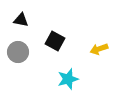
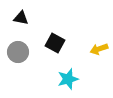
black triangle: moved 2 px up
black square: moved 2 px down
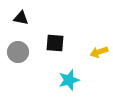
black square: rotated 24 degrees counterclockwise
yellow arrow: moved 3 px down
cyan star: moved 1 px right, 1 px down
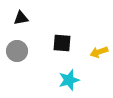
black triangle: rotated 21 degrees counterclockwise
black square: moved 7 px right
gray circle: moved 1 px left, 1 px up
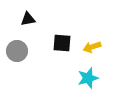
black triangle: moved 7 px right, 1 px down
yellow arrow: moved 7 px left, 5 px up
cyan star: moved 19 px right, 2 px up
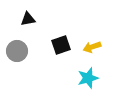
black square: moved 1 px left, 2 px down; rotated 24 degrees counterclockwise
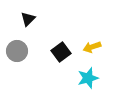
black triangle: rotated 35 degrees counterclockwise
black square: moved 7 px down; rotated 18 degrees counterclockwise
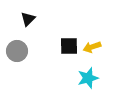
black square: moved 8 px right, 6 px up; rotated 36 degrees clockwise
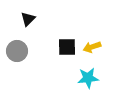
black square: moved 2 px left, 1 px down
cyan star: rotated 10 degrees clockwise
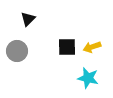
cyan star: rotated 20 degrees clockwise
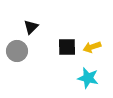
black triangle: moved 3 px right, 8 px down
